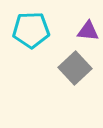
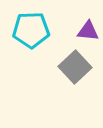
gray square: moved 1 px up
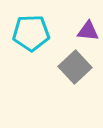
cyan pentagon: moved 3 px down
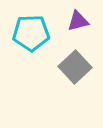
purple triangle: moved 10 px left, 10 px up; rotated 20 degrees counterclockwise
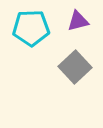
cyan pentagon: moved 5 px up
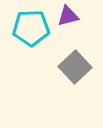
purple triangle: moved 10 px left, 5 px up
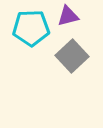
gray square: moved 3 px left, 11 px up
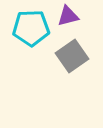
gray square: rotated 8 degrees clockwise
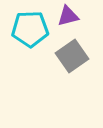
cyan pentagon: moved 1 px left, 1 px down
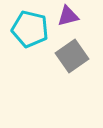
cyan pentagon: rotated 15 degrees clockwise
